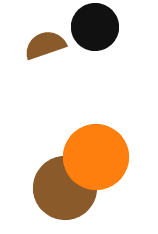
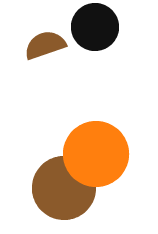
orange circle: moved 3 px up
brown circle: moved 1 px left
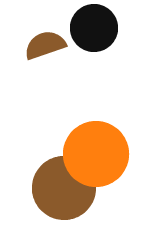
black circle: moved 1 px left, 1 px down
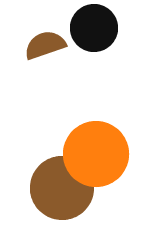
brown circle: moved 2 px left
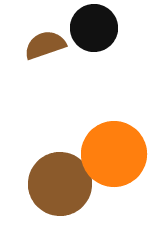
orange circle: moved 18 px right
brown circle: moved 2 px left, 4 px up
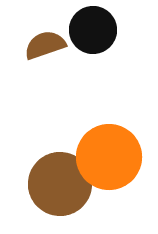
black circle: moved 1 px left, 2 px down
orange circle: moved 5 px left, 3 px down
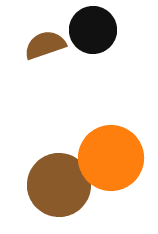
orange circle: moved 2 px right, 1 px down
brown circle: moved 1 px left, 1 px down
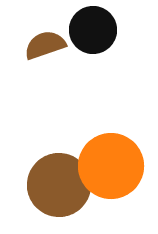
orange circle: moved 8 px down
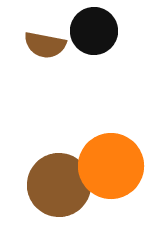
black circle: moved 1 px right, 1 px down
brown semicircle: rotated 150 degrees counterclockwise
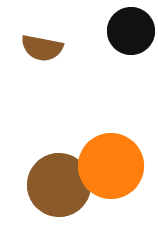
black circle: moved 37 px right
brown semicircle: moved 3 px left, 3 px down
